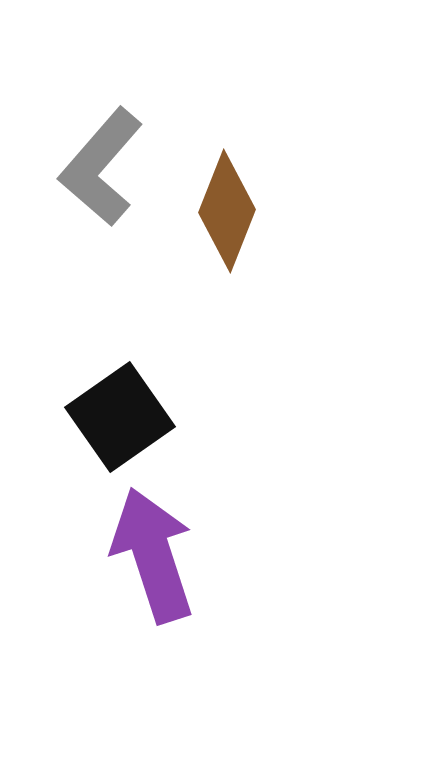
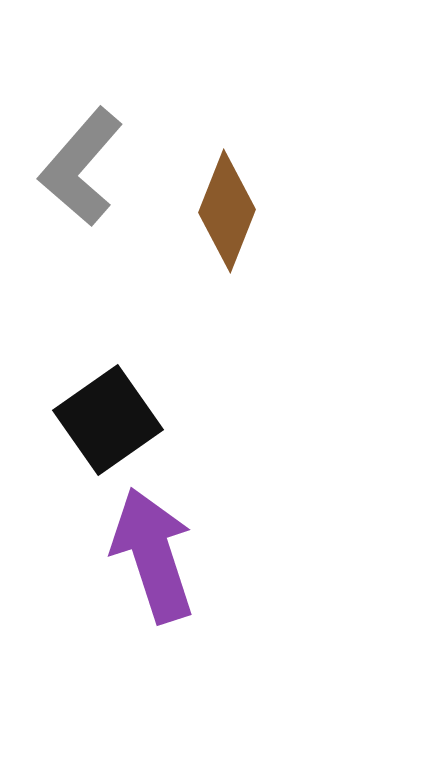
gray L-shape: moved 20 px left
black square: moved 12 px left, 3 px down
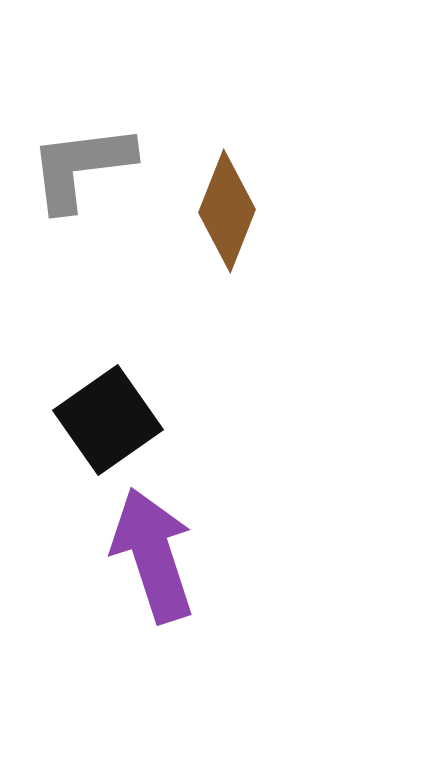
gray L-shape: rotated 42 degrees clockwise
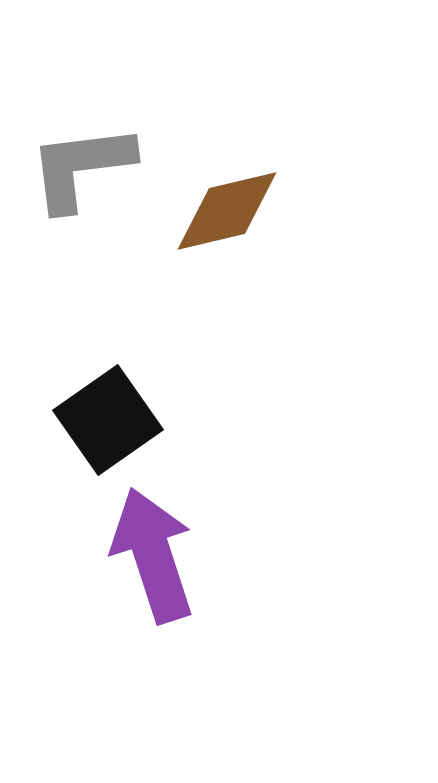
brown diamond: rotated 55 degrees clockwise
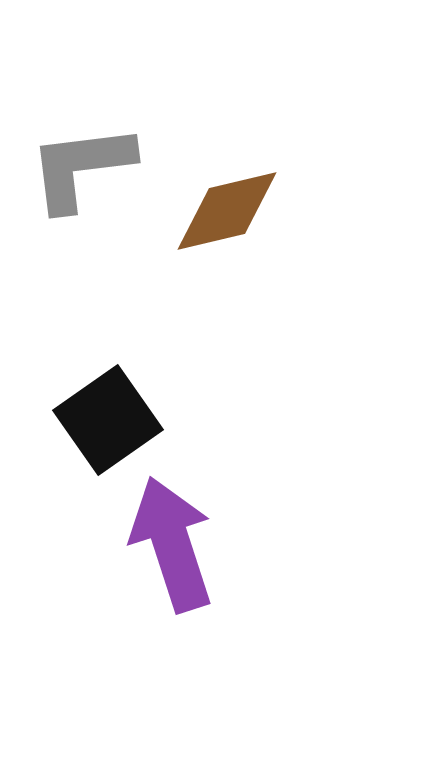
purple arrow: moved 19 px right, 11 px up
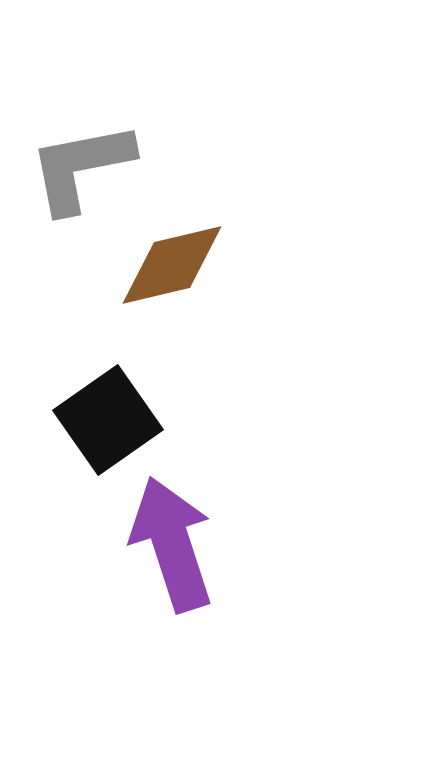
gray L-shape: rotated 4 degrees counterclockwise
brown diamond: moved 55 px left, 54 px down
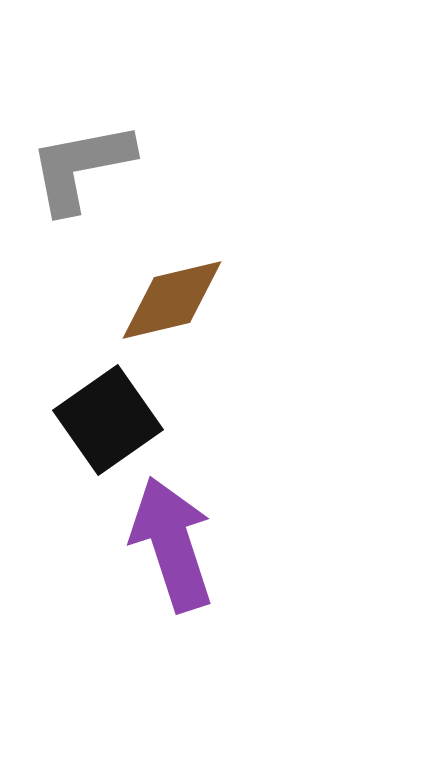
brown diamond: moved 35 px down
